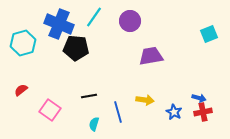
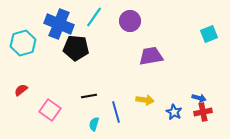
blue line: moved 2 px left
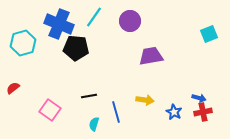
red semicircle: moved 8 px left, 2 px up
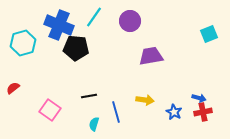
blue cross: moved 1 px down
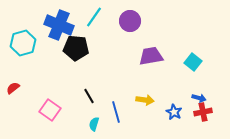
cyan square: moved 16 px left, 28 px down; rotated 30 degrees counterclockwise
black line: rotated 70 degrees clockwise
